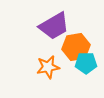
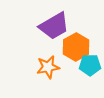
orange hexagon: rotated 20 degrees counterclockwise
cyan pentagon: moved 4 px right, 2 px down
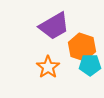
orange hexagon: moved 6 px right; rotated 12 degrees counterclockwise
orange star: rotated 25 degrees counterclockwise
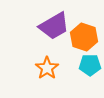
orange hexagon: moved 2 px right, 10 px up
orange star: moved 1 px left, 1 px down
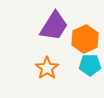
purple trapezoid: rotated 28 degrees counterclockwise
orange hexagon: moved 1 px right, 2 px down; rotated 16 degrees clockwise
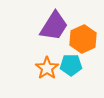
orange hexagon: moved 2 px left
cyan pentagon: moved 19 px left
